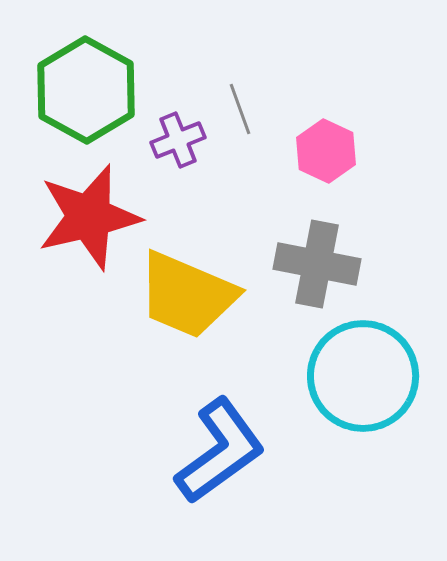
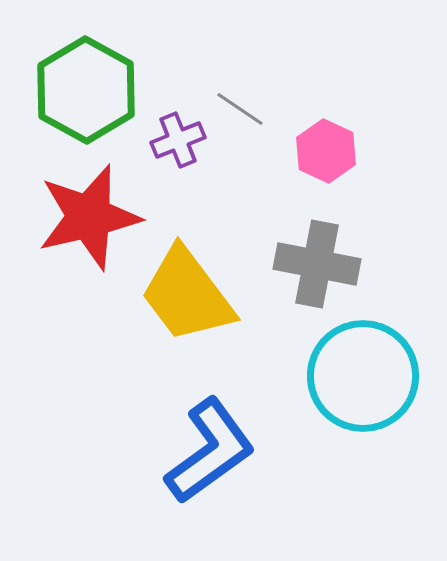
gray line: rotated 36 degrees counterclockwise
yellow trapezoid: rotated 30 degrees clockwise
blue L-shape: moved 10 px left
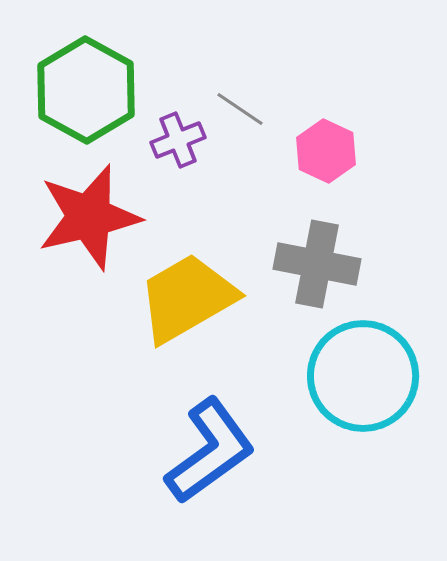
yellow trapezoid: moved 3 px down; rotated 97 degrees clockwise
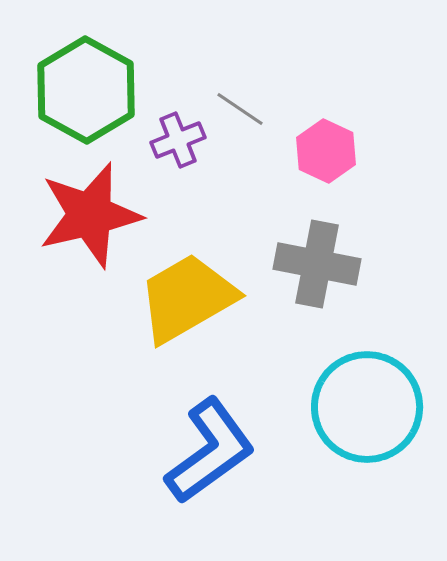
red star: moved 1 px right, 2 px up
cyan circle: moved 4 px right, 31 px down
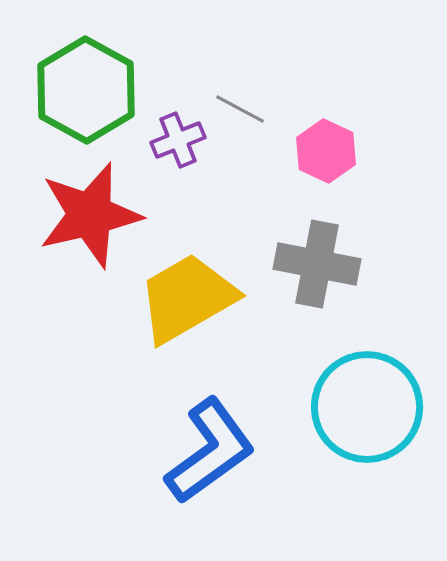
gray line: rotated 6 degrees counterclockwise
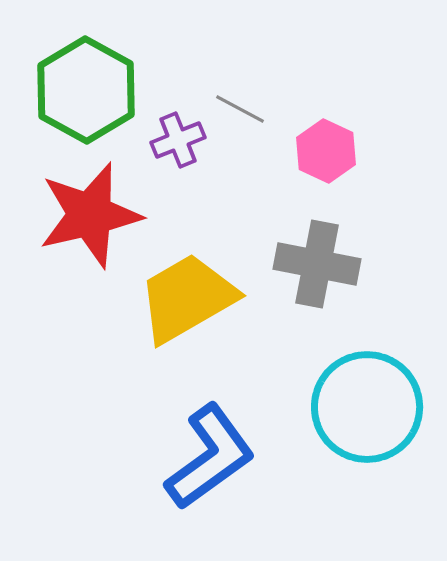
blue L-shape: moved 6 px down
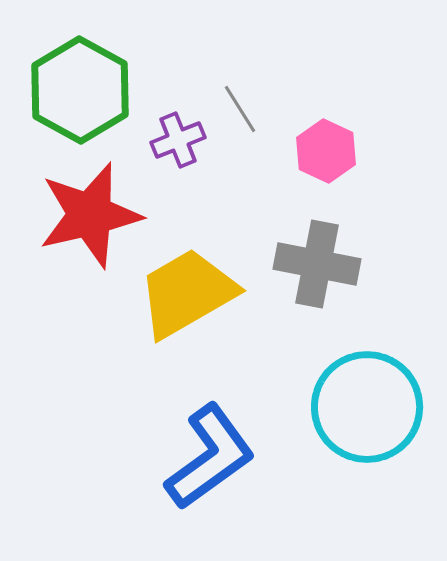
green hexagon: moved 6 px left
gray line: rotated 30 degrees clockwise
yellow trapezoid: moved 5 px up
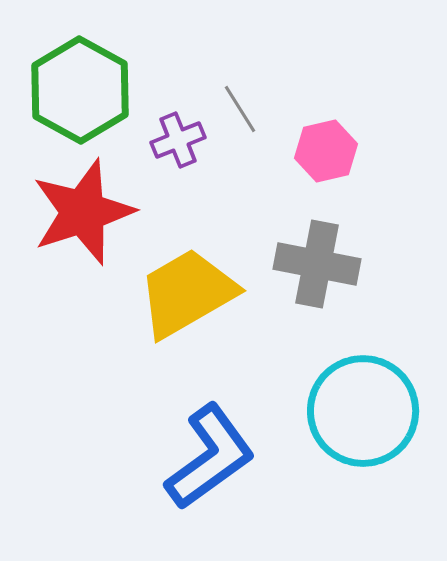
pink hexagon: rotated 22 degrees clockwise
red star: moved 7 px left, 3 px up; rotated 5 degrees counterclockwise
cyan circle: moved 4 px left, 4 px down
